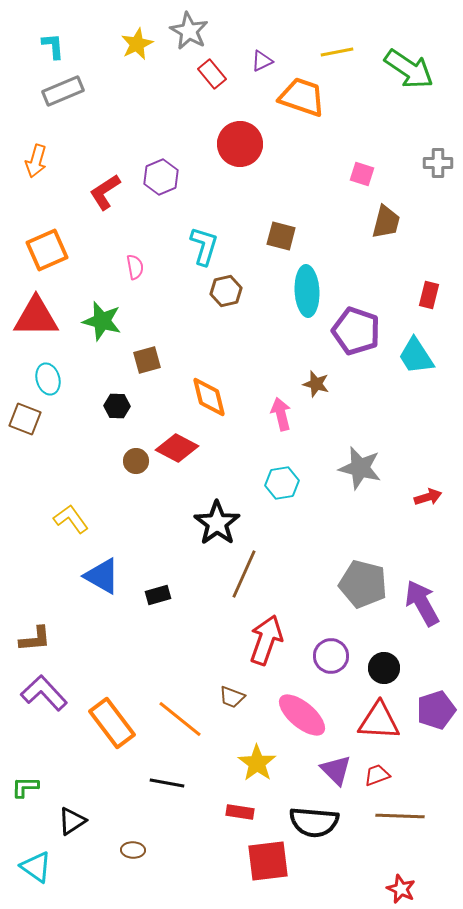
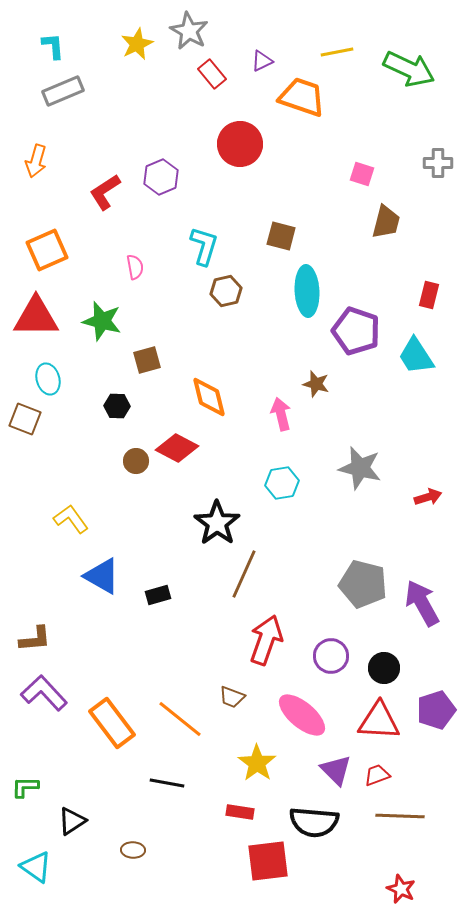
green arrow at (409, 69): rotated 9 degrees counterclockwise
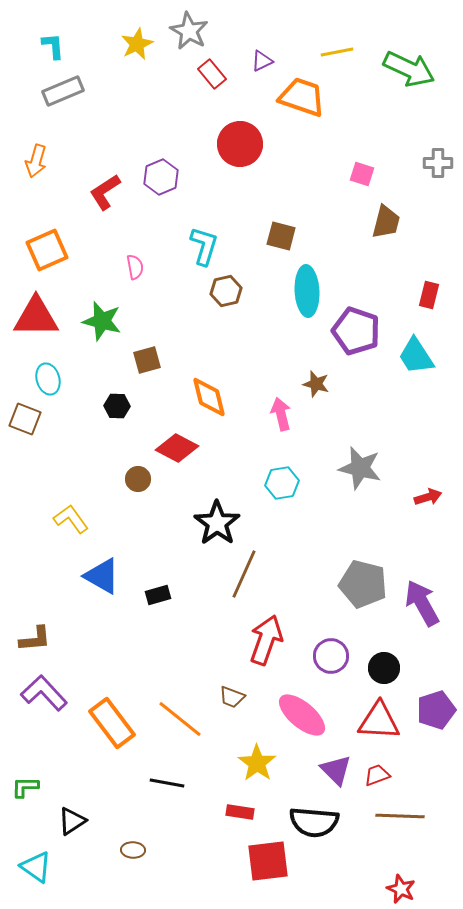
brown circle at (136, 461): moved 2 px right, 18 px down
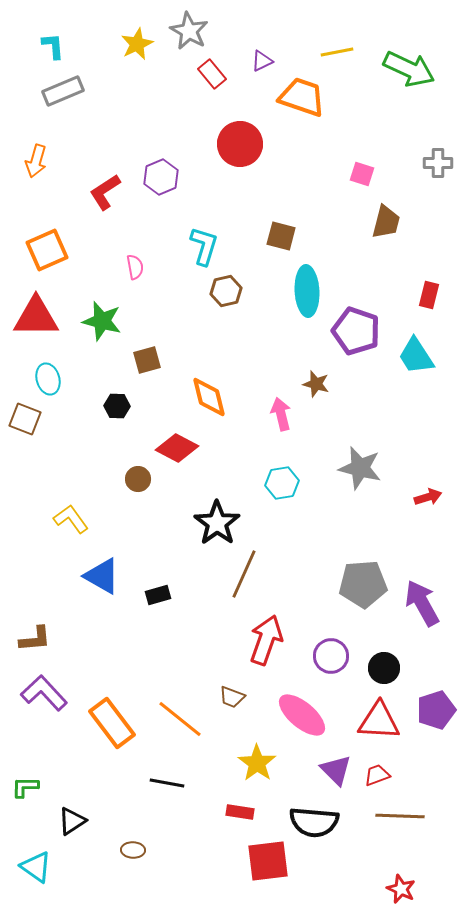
gray pentagon at (363, 584): rotated 18 degrees counterclockwise
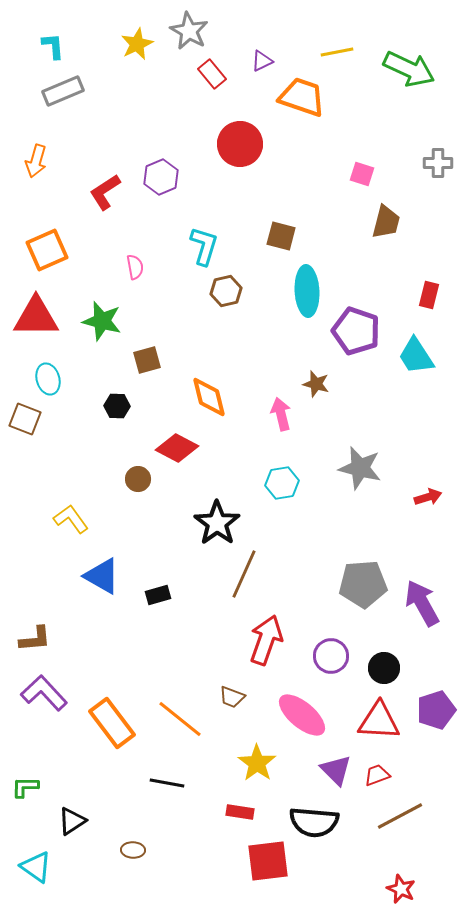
brown line at (400, 816): rotated 30 degrees counterclockwise
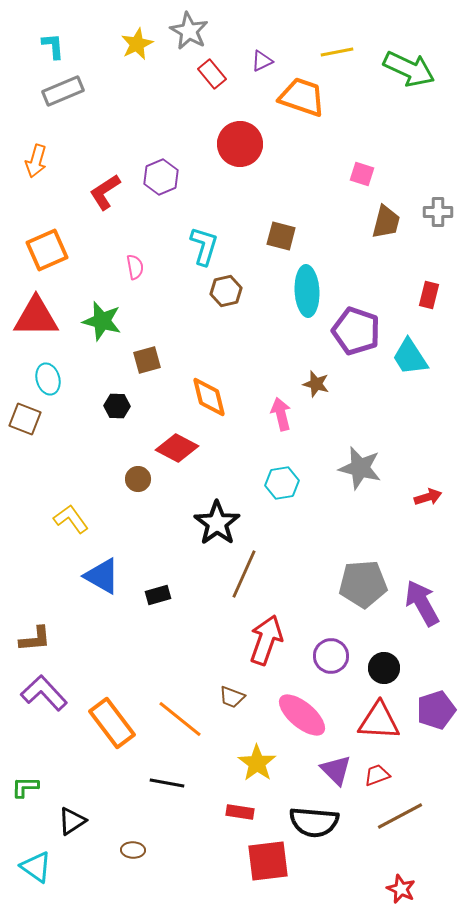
gray cross at (438, 163): moved 49 px down
cyan trapezoid at (416, 356): moved 6 px left, 1 px down
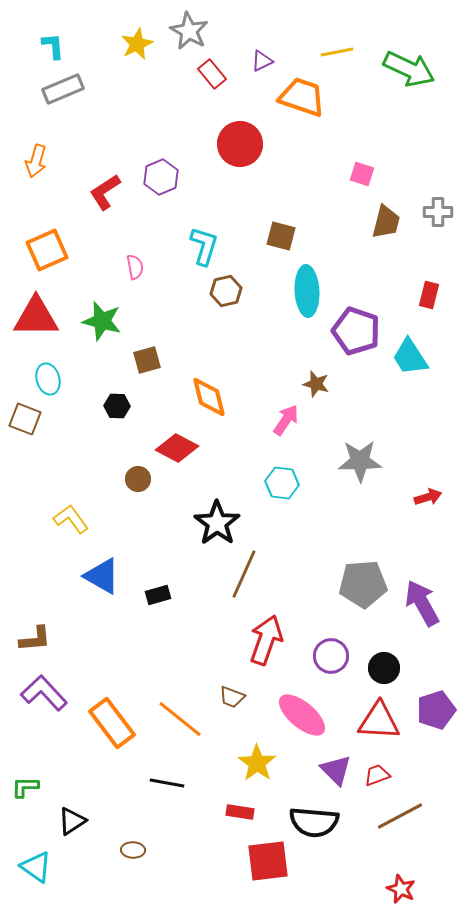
gray rectangle at (63, 91): moved 2 px up
pink arrow at (281, 414): moved 5 px right, 6 px down; rotated 48 degrees clockwise
gray star at (360, 468): moved 7 px up; rotated 15 degrees counterclockwise
cyan hexagon at (282, 483): rotated 16 degrees clockwise
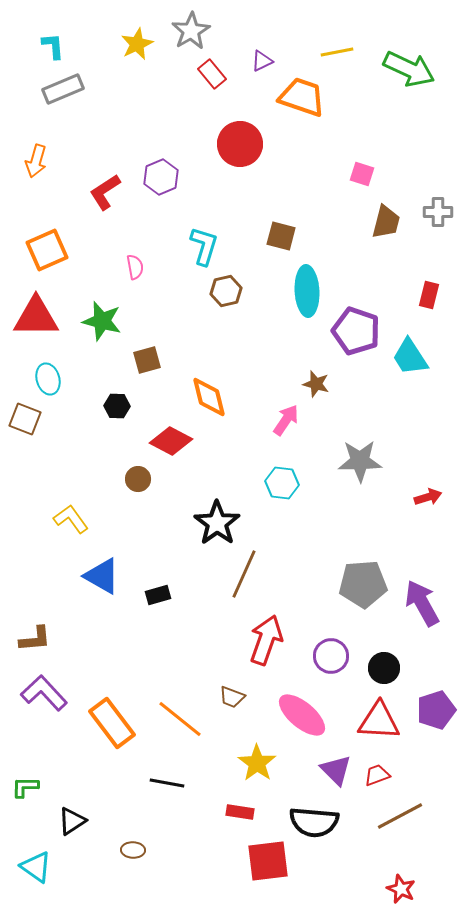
gray star at (189, 31): moved 2 px right; rotated 12 degrees clockwise
red diamond at (177, 448): moved 6 px left, 7 px up
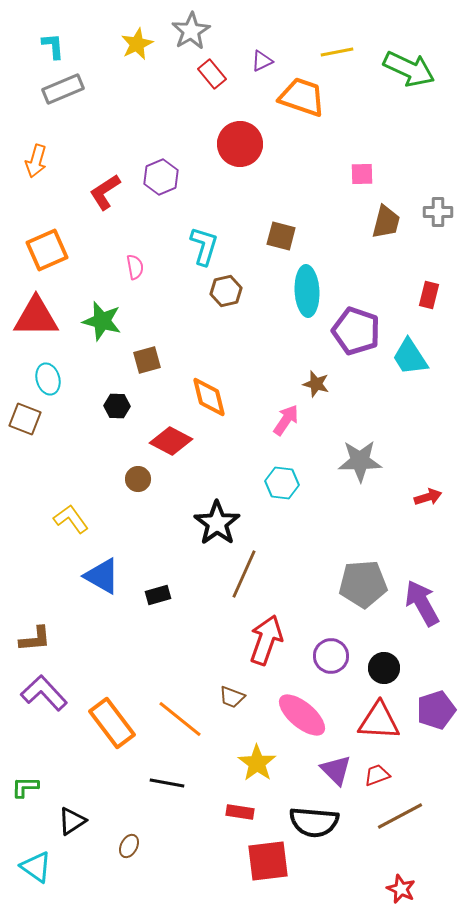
pink square at (362, 174): rotated 20 degrees counterclockwise
brown ellipse at (133, 850): moved 4 px left, 4 px up; rotated 65 degrees counterclockwise
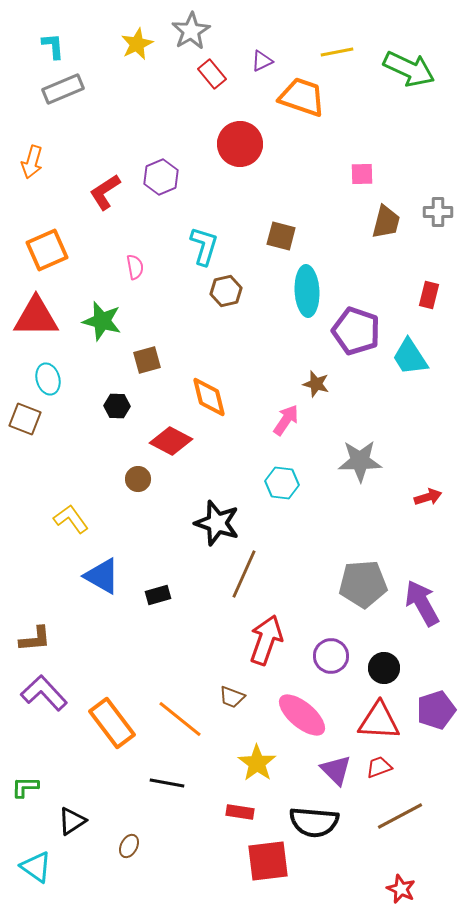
orange arrow at (36, 161): moved 4 px left, 1 px down
black star at (217, 523): rotated 18 degrees counterclockwise
red trapezoid at (377, 775): moved 2 px right, 8 px up
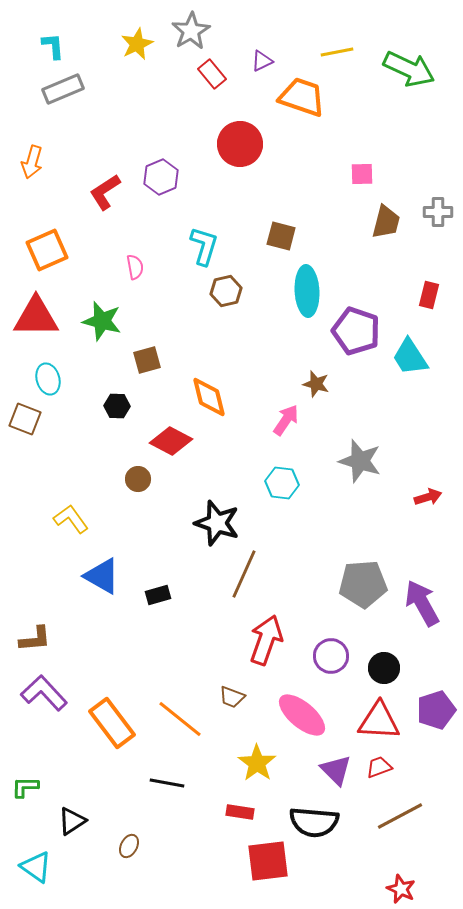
gray star at (360, 461): rotated 18 degrees clockwise
